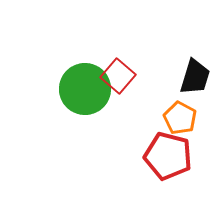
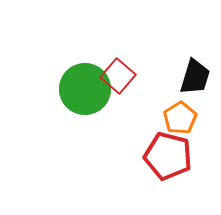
orange pentagon: rotated 12 degrees clockwise
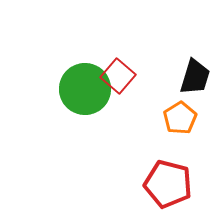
red pentagon: moved 28 px down
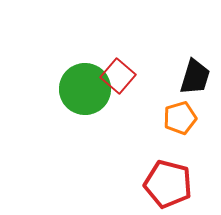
orange pentagon: rotated 16 degrees clockwise
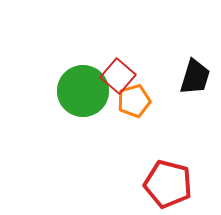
green circle: moved 2 px left, 2 px down
orange pentagon: moved 46 px left, 17 px up
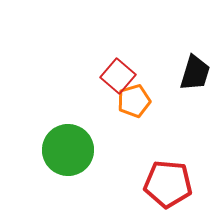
black trapezoid: moved 4 px up
green circle: moved 15 px left, 59 px down
red pentagon: rotated 9 degrees counterclockwise
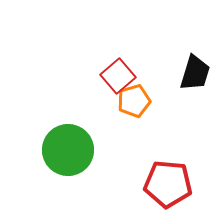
red square: rotated 8 degrees clockwise
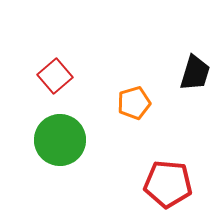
red square: moved 63 px left
orange pentagon: moved 2 px down
green circle: moved 8 px left, 10 px up
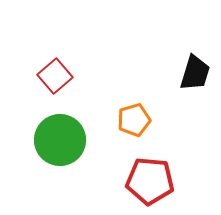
orange pentagon: moved 17 px down
red pentagon: moved 18 px left, 3 px up
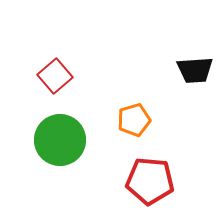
black trapezoid: moved 3 px up; rotated 69 degrees clockwise
